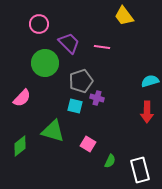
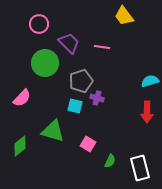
white rectangle: moved 2 px up
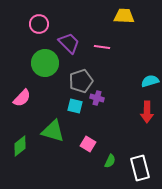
yellow trapezoid: rotated 130 degrees clockwise
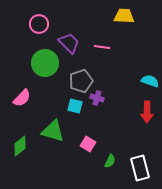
cyan semicircle: rotated 36 degrees clockwise
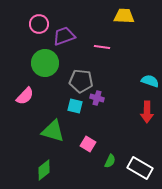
purple trapezoid: moved 5 px left, 7 px up; rotated 65 degrees counterclockwise
gray pentagon: rotated 25 degrees clockwise
pink semicircle: moved 3 px right, 2 px up
green diamond: moved 24 px right, 24 px down
white rectangle: rotated 45 degrees counterclockwise
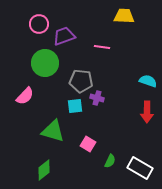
cyan semicircle: moved 2 px left
cyan square: rotated 21 degrees counterclockwise
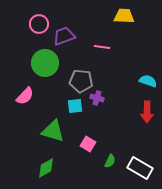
green diamond: moved 2 px right, 2 px up; rotated 10 degrees clockwise
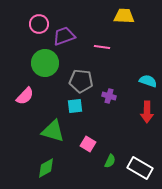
purple cross: moved 12 px right, 2 px up
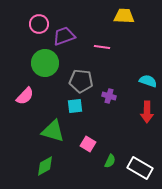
green diamond: moved 1 px left, 2 px up
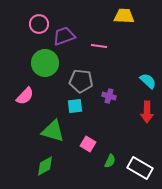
pink line: moved 3 px left, 1 px up
cyan semicircle: rotated 24 degrees clockwise
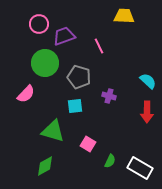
pink line: rotated 56 degrees clockwise
gray pentagon: moved 2 px left, 4 px up; rotated 10 degrees clockwise
pink semicircle: moved 1 px right, 2 px up
